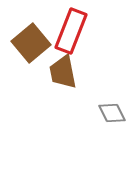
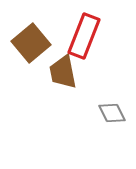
red rectangle: moved 13 px right, 5 px down
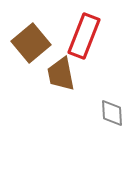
brown trapezoid: moved 2 px left, 2 px down
gray diamond: rotated 24 degrees clockwise
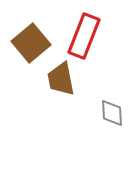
brown trapezoid: moved 5 px down
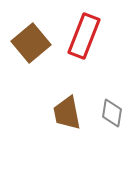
brown trapezoid: moved 6 px right, 34 px down
gray diamond: rotated 12 degrees clockwise
